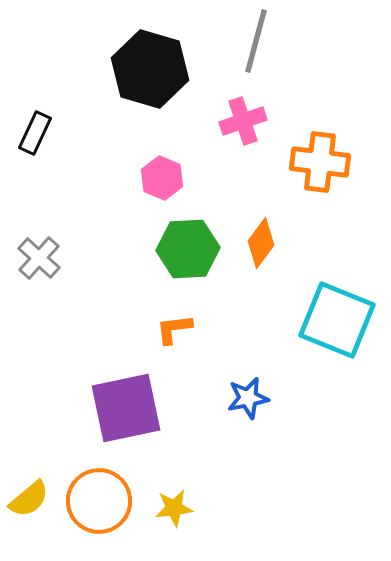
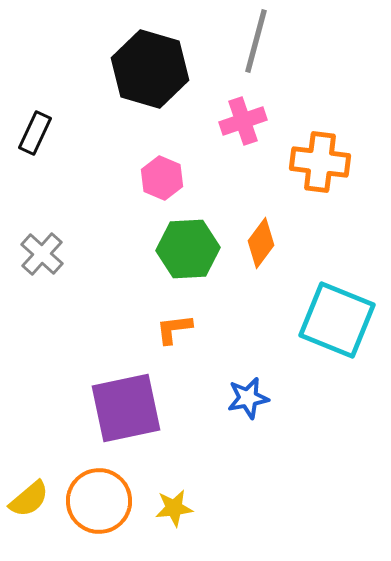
gray cross: moved 3 px right, 4 px up
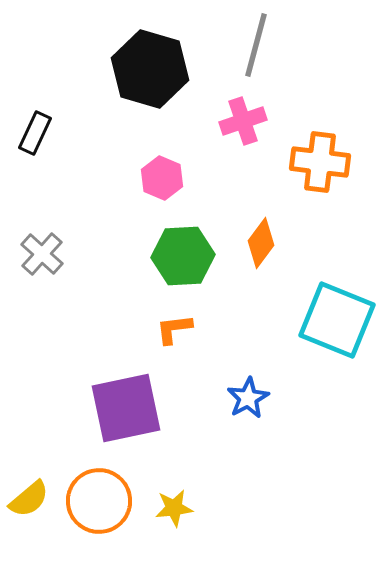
gray line: moved 4 px down
green hexagon: moved 5 px left, 7 px down
blue star: rotated 18 degrees counterclockwise
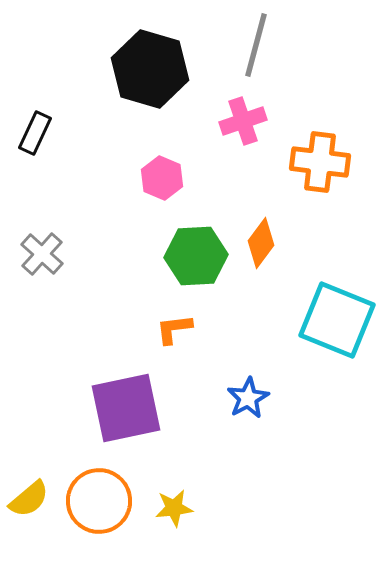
green hexagon: moved 13 px right
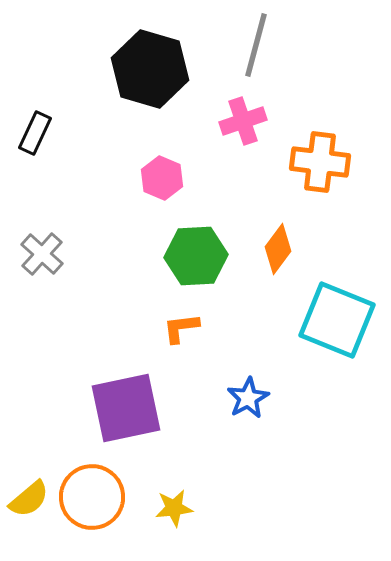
orange diamond: moved 17 px right, 6 px down
orange L-shape: moved 7 px right, 1 px up
orange circle: moved 7 px left, 4 px up
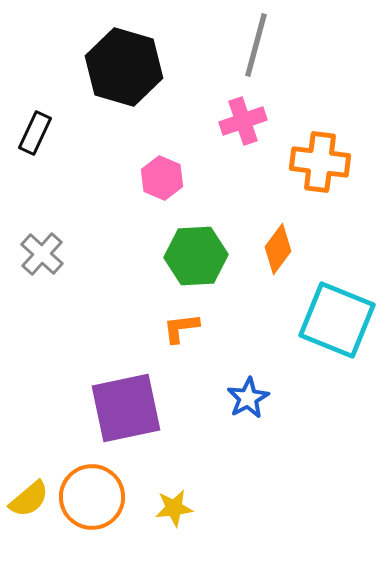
black hexagon: moved 26 px left, 2 px up
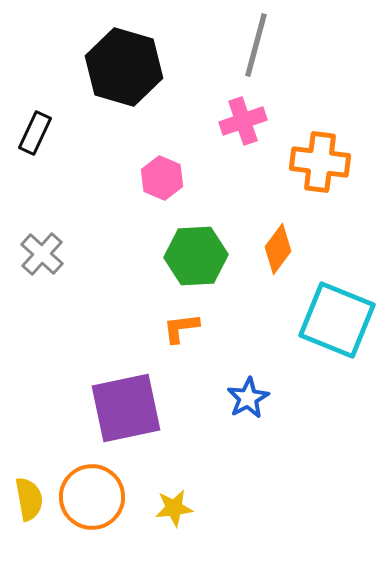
yellow semicircle: rotated 60 degrees counterclockwise
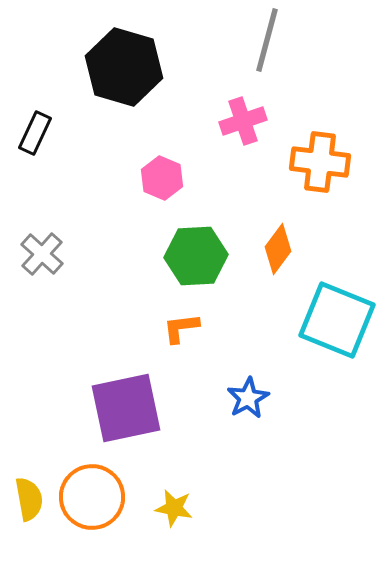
gray line: moved 11 px right, 5 px up
yellow star: rotated 18 degrees clockwise
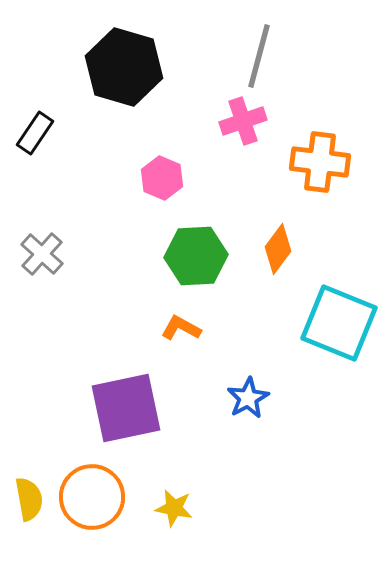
gray line: moved 8 px left, 16 px down
black rectangle: rotated 9 degrees clockwise
cyan square: moved 2 px right, 3 px down
orange L-shape: rotated 36 degrees clockwise
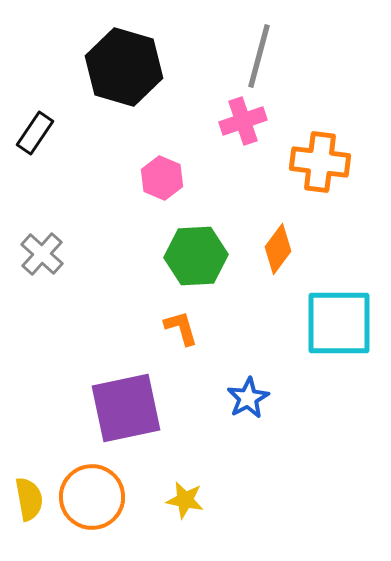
cyan square: rotated 22 degrees counterclockwise
orange L-shape: rotated 45 degrees clockwise
yellow star: moved 11 px right, 8 px up
